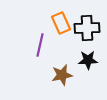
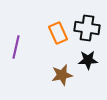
orange rectangle: moved 3 px left, 10 px down
black cross: rotated 10 degrees clockwise
purple line: moved 24 px left, 2 px down
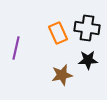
purple line: moved 1 px down
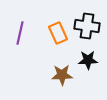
black cross: moved 2 px up
purple line: moved 4 px right, 15 px up
brown star: rotated 10 degrees clockwise
